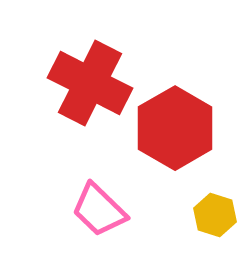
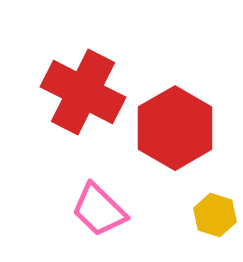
red cross: moved 7 px left, 9 px down
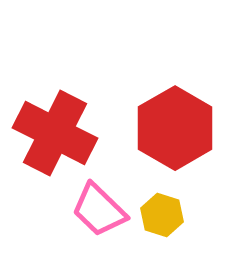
red cross: moved 28 px left, 41 px down
yellow hexagon: moved 53 px left
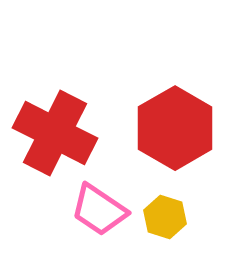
pink trapezoid: rotated 10 degrees counterclockwise
yellow hexagon: moved 3 px right, 2 px down
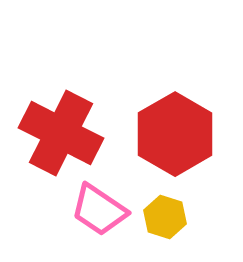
red hexagon: moved 6 px down
red cross: moved 6 px right
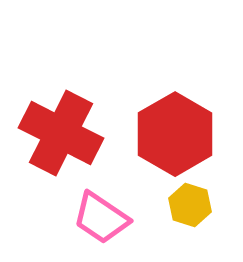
pink trapezoid: moved 2 px right, 8 px down
yellow hexagon: moved 25 px right, 12 px up
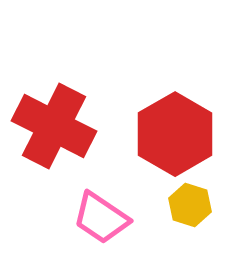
red cross: moved 7 px left, 7 px up
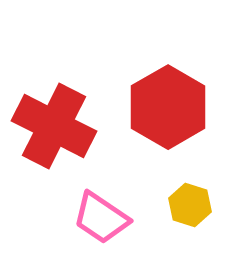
red hexagon: moved 7 px left, 27 px up
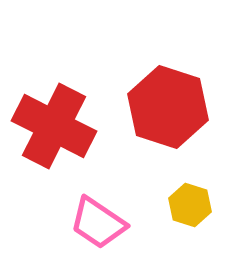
red hexagon: rotated 12 degrees counterclockwise
pink trapezoid: moved 3 px left, 5 px down
